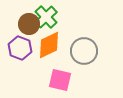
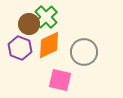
gray circle: moved 1 px down
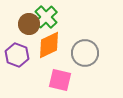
purple hexagon: moved 3 px left, 7 px down
gray circle: moved 1 px right, 1 px down
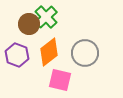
orange diamond: moved 7 px down; rotated 12 degrees counterclockwise
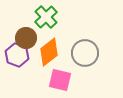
brown circle: moved 3 px left, 14 px down
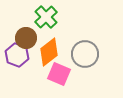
gray circle: moved 1 px down
pink square: moved 1 px left, 6 px up; rotated 10 degrees clockwise
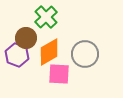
orange diamond: rotated 8 degrees clockwise
pink square: rotated 20 degrees counterclockwise
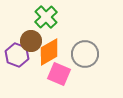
brown circle: moved 5 px right, 3 px down
pink square: rotated 20 degrees clockwise
